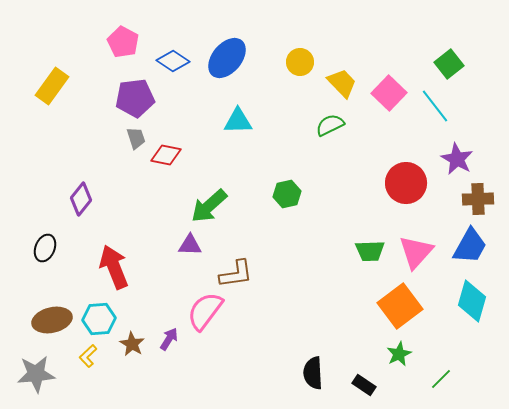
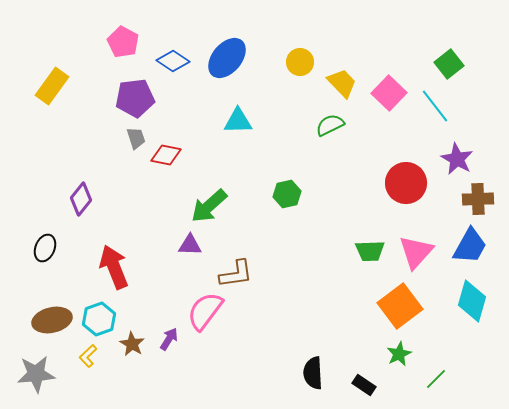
cyan hexagon: rotated 16 degrees counterclockwise
green line: moved 5 px left
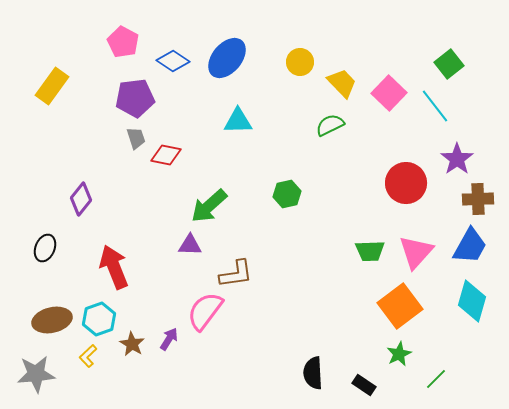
purple star: rotated 8 degrees clockwise
